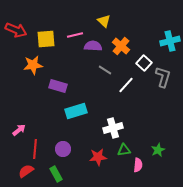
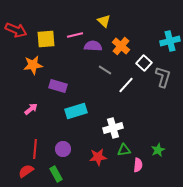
pink arrow: moved 12 px right, 21 px up
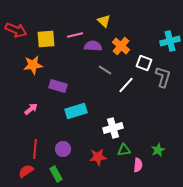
white square: rotated 21 degrees counterclockwise
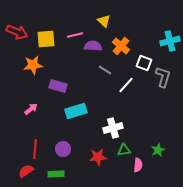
red arrow: moved 1 px right, 2 px down
green rectangle: rotated 63 degrees counterclockwise
